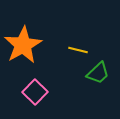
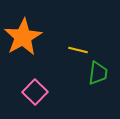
orange star: moved 8 px up
green trapezoid: rotated 40 degrees counterclockwise
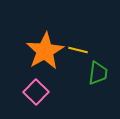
orange star: moved 22 px right, 14 px down
pink square: moved 1 px right
